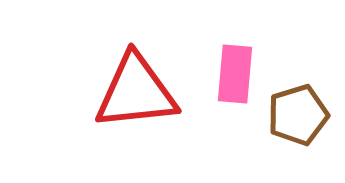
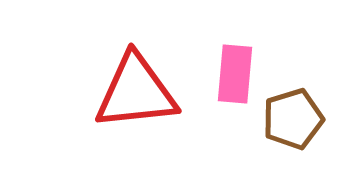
brown pentagon: moved 5 px left, 4 px down
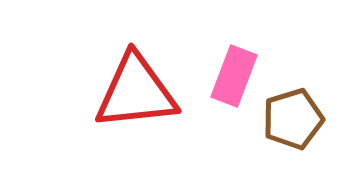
pink rectangle: moved 1 px left, 2 px down; rotated 16 degrees clockwise
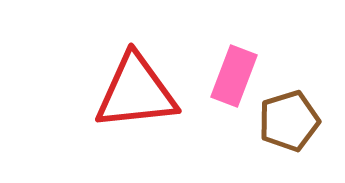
brown pentagon: moved 4 px left, 2 px down
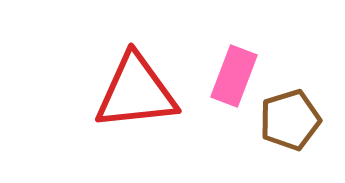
brown pentagon: moved 1 px right, 1 px up
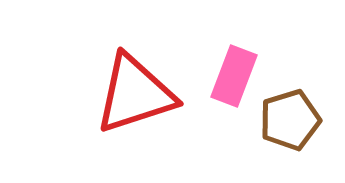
red triangle: moved 1 px left, 2 px down; rotated 12 degrees counterclockwise
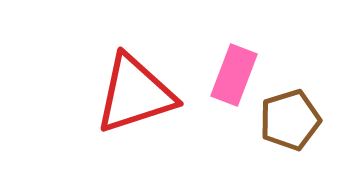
pink rectangle: moved 1 px up
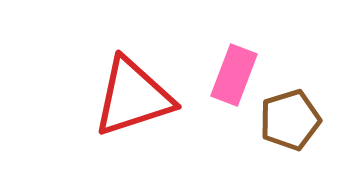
red triangle: moved 2 px left, 3 px down
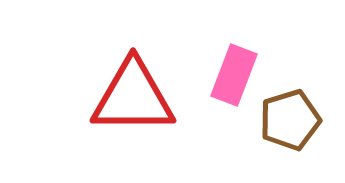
red triangle: rotated 18 degrees clockwise
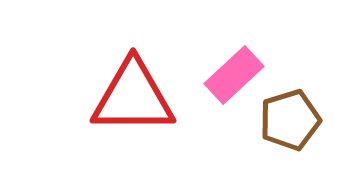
pink rectangle: rotated 26 degrees clockwise
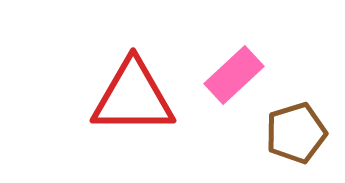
brown pentagon: moved 6 px right, 13 px down
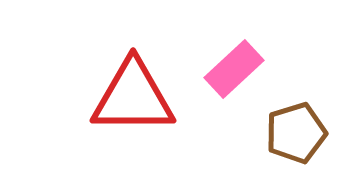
pink rectangle: moved 6 px up
